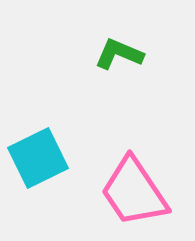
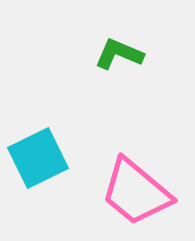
pink trapezoid: moved 2 px right; rotated 16 degrees counterclockwise
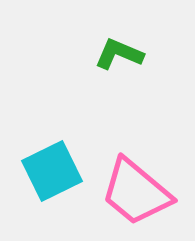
cyan square: moved 14 px right, 13 px down
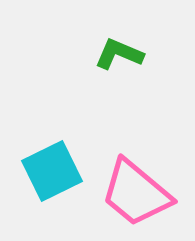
pink trapezoid: moved 1 px down
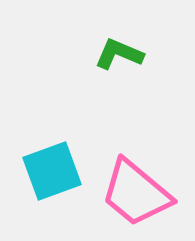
cyan square: rotated 6 degrees clockwise
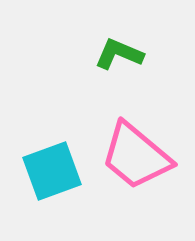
pink trapezoid: moved 37 px up
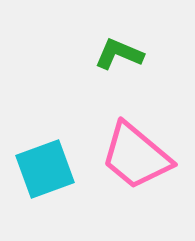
cyan square: moved 7 px left, 2 px up
